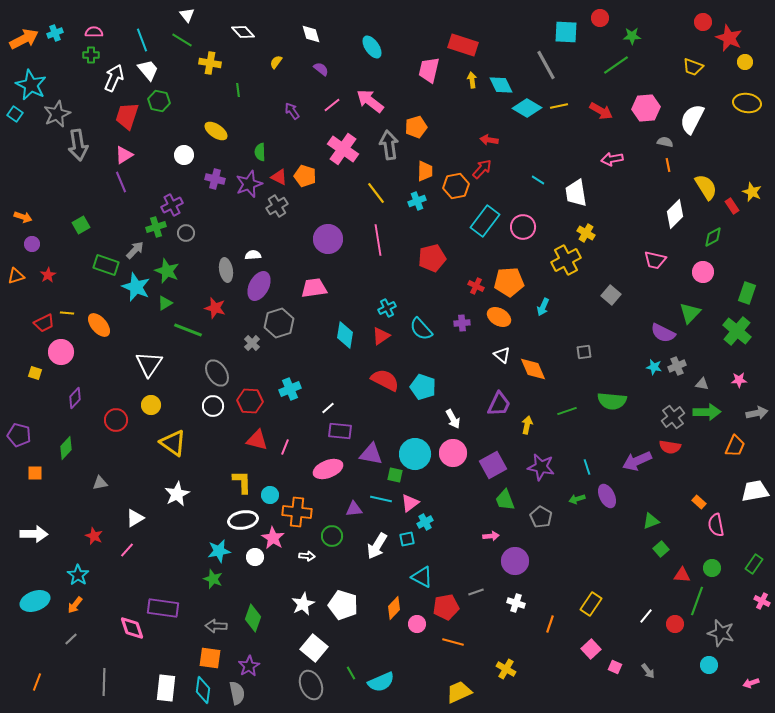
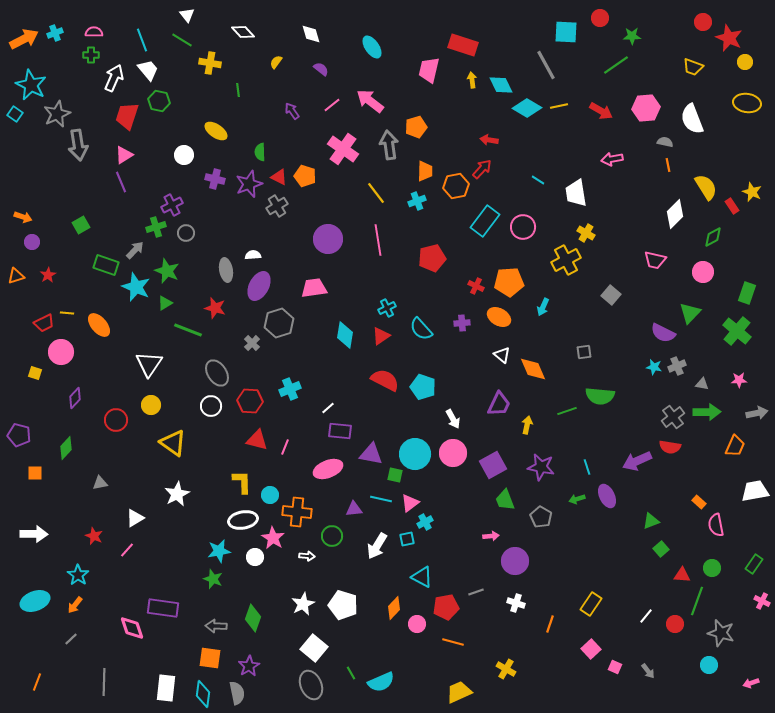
white semicircle at (692, 119): rotated 48 degrees counterclockwise
purple circle at (32, 244): moved 2 px up
green semicircle at (612, 401): moved 12 px left, 5 px up
white circle at (213, 406): moved 2 px left
cyan diamond at (203, 690): moved 4 px down
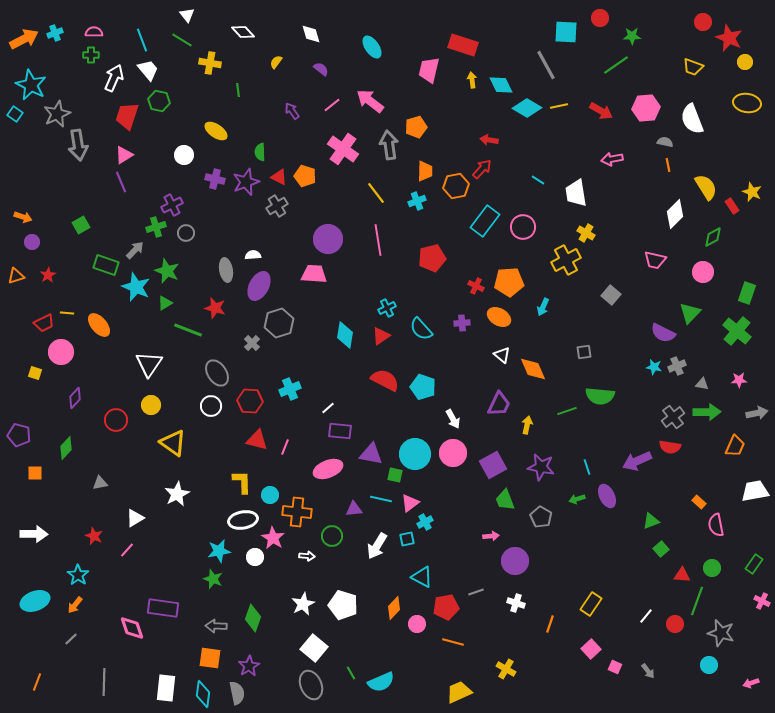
purple star at (249, 184): moved 3 px left, 2 px up
pink trapezoid at (314, 288): moved 14 px up; rotated 12 degrees clockwise
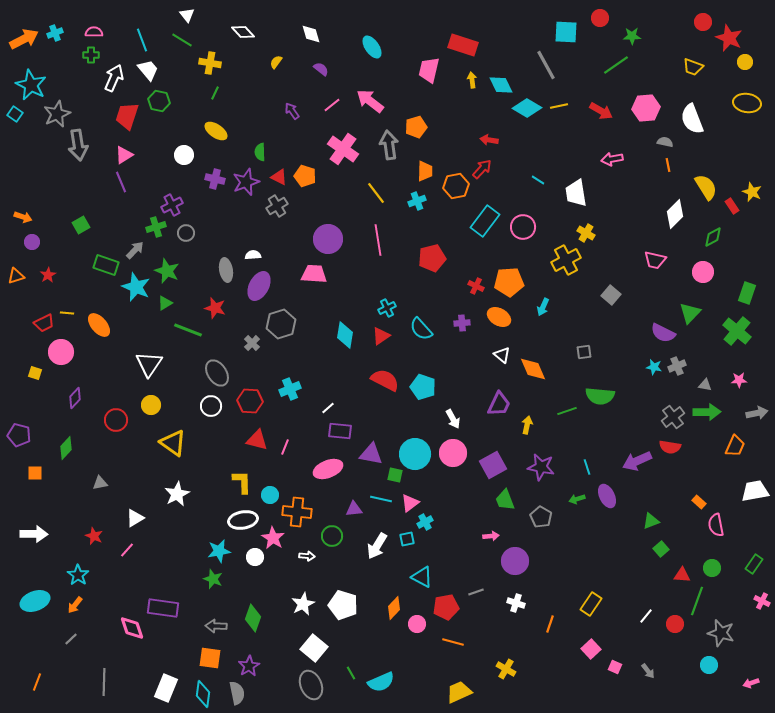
green line at (238, 90): moved 23 px left, 3 px down; rotated 32 degrees clockwise
gray hexagon at (279, 323): moved 2 px right, 1 px down
gray triangle at (702, 384): moved 3 px right, 1 px down
white rectangle at (166, 688): rotated 16 degrees clockwise
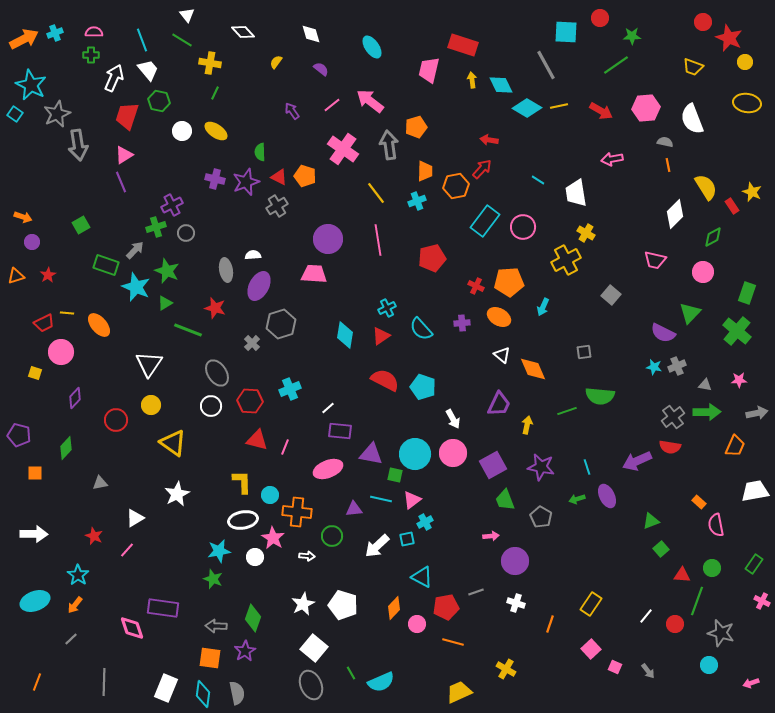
white circle at (184, 155): moved 2 px left, 24 px up
pink triangle at (410, 503): moved 2 px right, 3 px up
white arrow at (377, 546): rotated 16 degrees clockwise
purple star at (249, 666): moved 4 px left, 15 px up
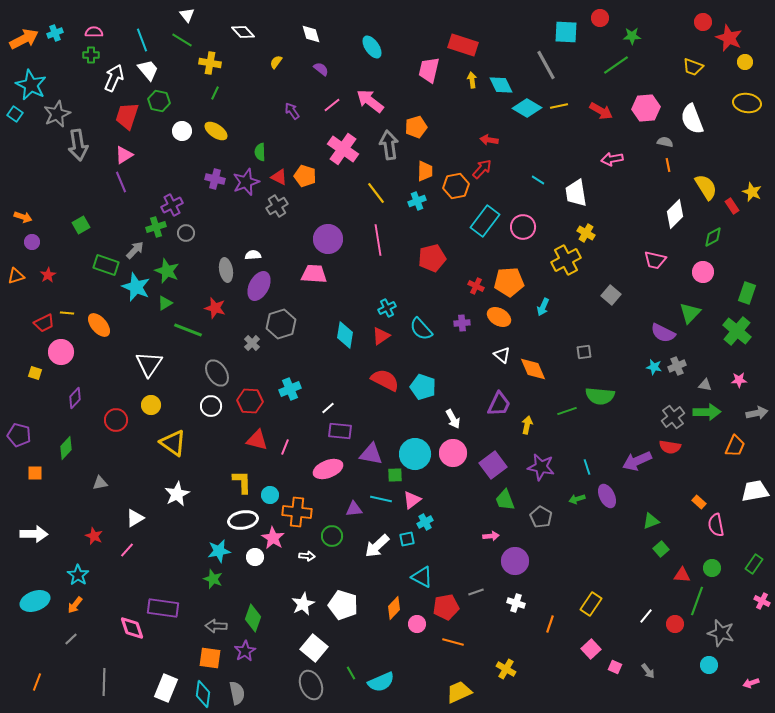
purple square at (493, 465): rotated 8 degrees counterclockwise
green square at (395, 475): rotated 14 degrees counterclockwise
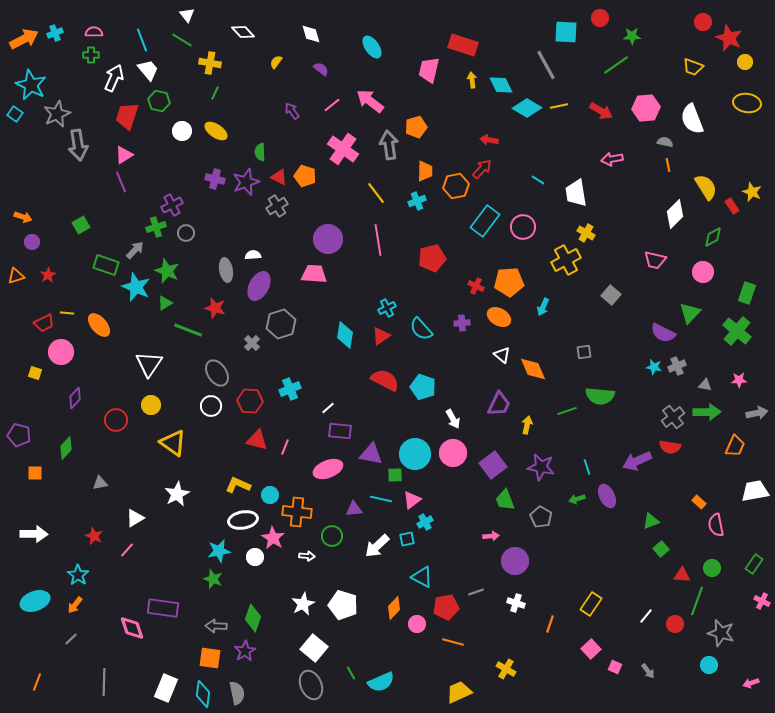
yellow L-shape at (242, 482): moved 4 px left, 3 px down; rotated 65 degrees counterclockwise
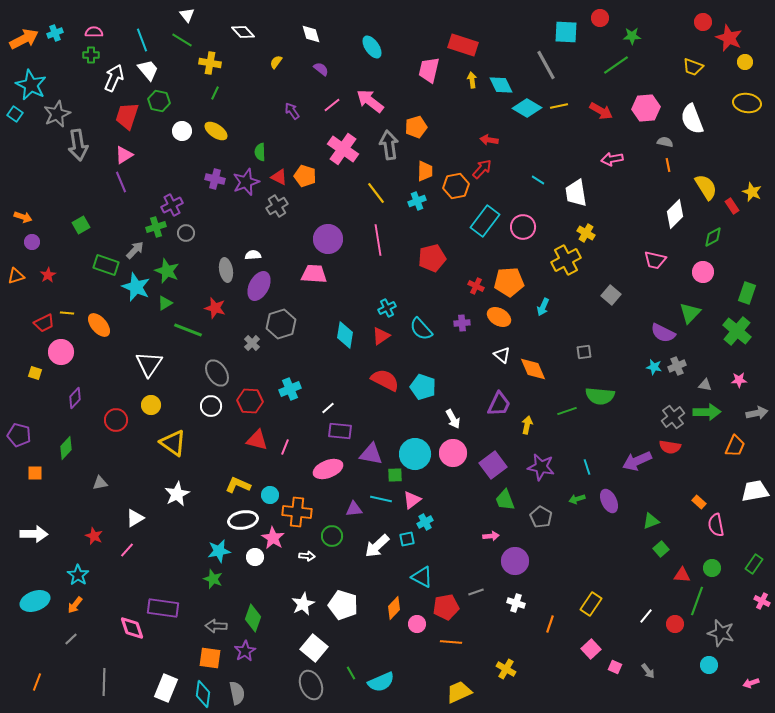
purple ellipse at (607, 496): moved 2 px right, 5 px down
orange line at (453, 642): moved 2 px left; rotated 10 degrees counterclockwise
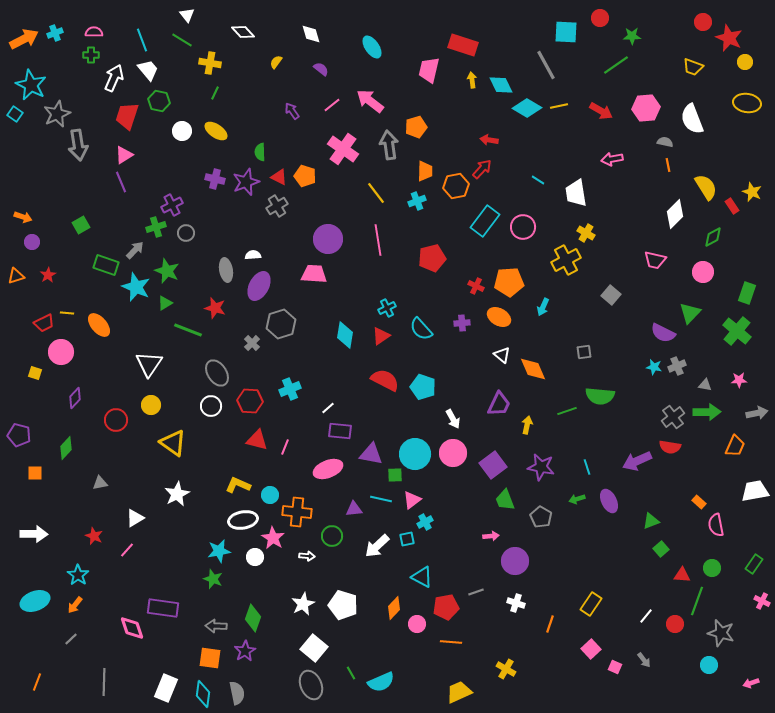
gray arrow at (648, 671): moved 4 px left, 11 px up
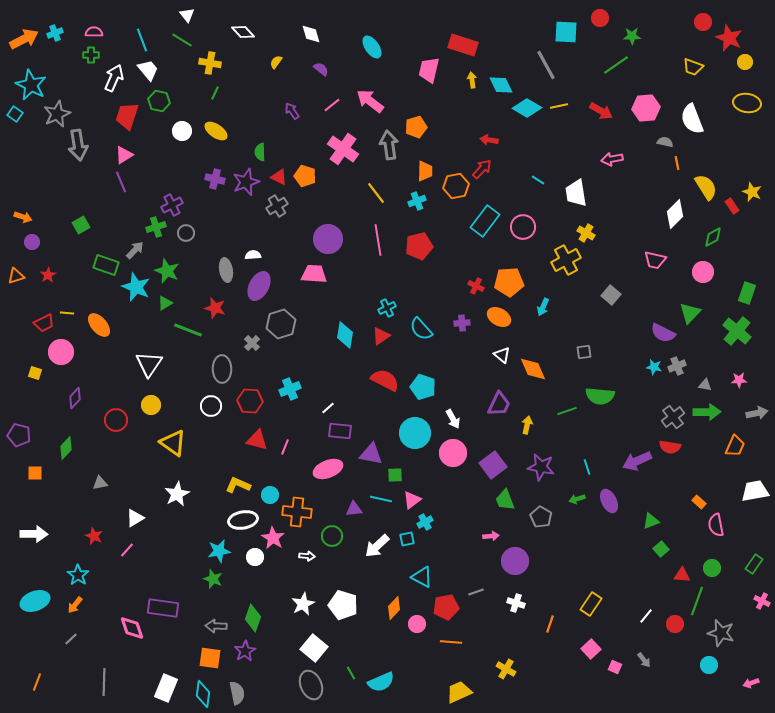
orange line at (668, 165): moved 9 px right, 2 px up
red pentagon at (432, 258): moved 13 px left, 12 px up
gray ellipse at (217, 373): moved 5 px right, 4 px up; rotated 32 degrees clockwise
cyan circle at (415, 454): moved 21 px up
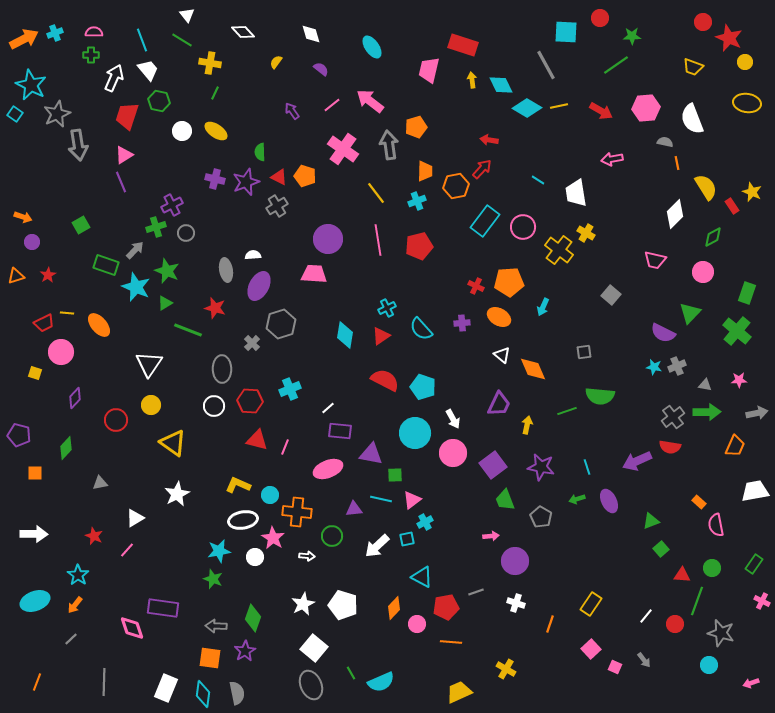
yellow cross at (566, 260): moved 7 px left, 10 px up; rotated 24 degrees counterclockwise
white circle at (211, 406): moved 3 px right
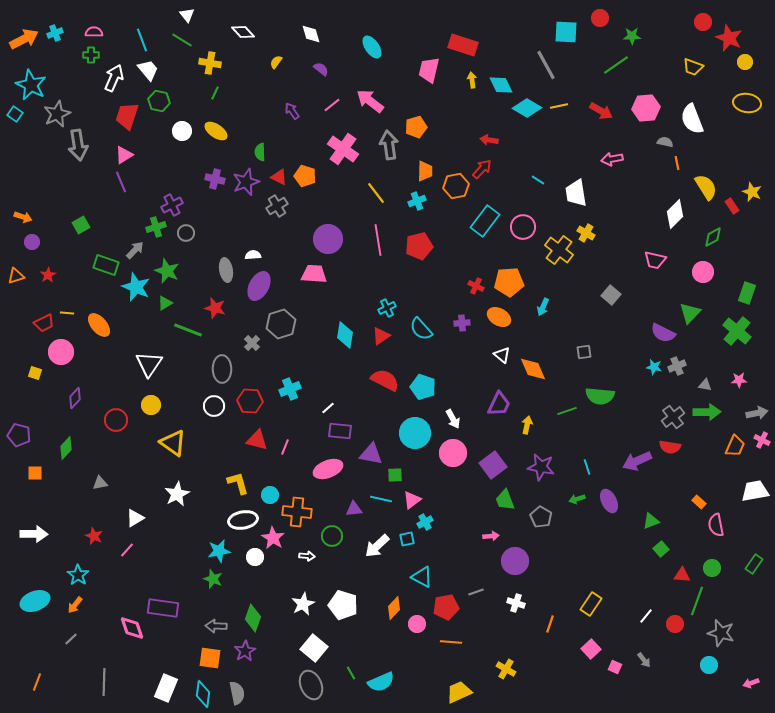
yellow L-shape at (238, 485): moved 2 px up; rotated 50 degrees clockwise
pink cross at (762, 601): moved 161 px up
